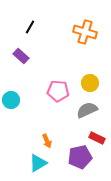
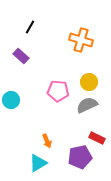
orange cross: moved 4 px left, 8 px down
yellow circle: moved 1 px left, 1 px up
gray semicircle: moved 5 px up
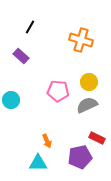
cyan triangle: rotated 30 degrees clockwise
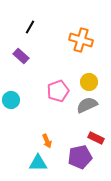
pink pentagon: rotated 25 degrees counterclockwise
red rectangle: moved 1 px left
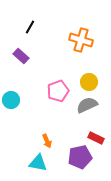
cyan triangle: rotated 12 degrees clockwise
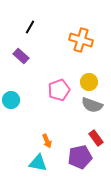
pink pentagon: moved 1 px right, 1 px up
gray semicircle: moved 5 px right; rotated 135 degrees counterclockwise
red rectangle: rotated 28 degrees clockwise
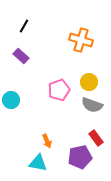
black line: moved 6 px left, 1 px up
